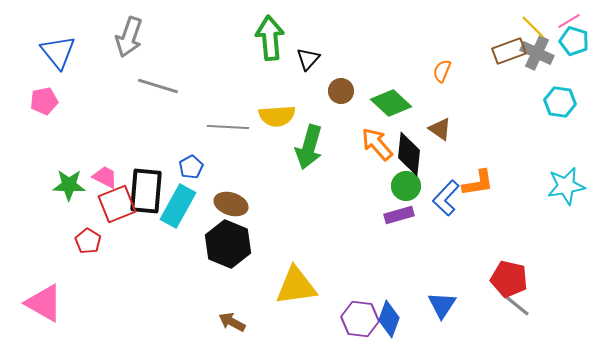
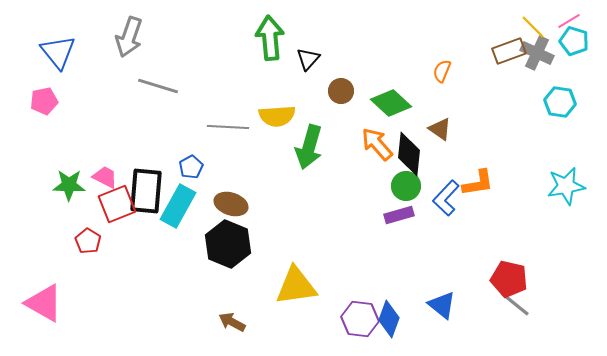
blue triangle at (442, 305): rotated 24 degrees counterclockwise
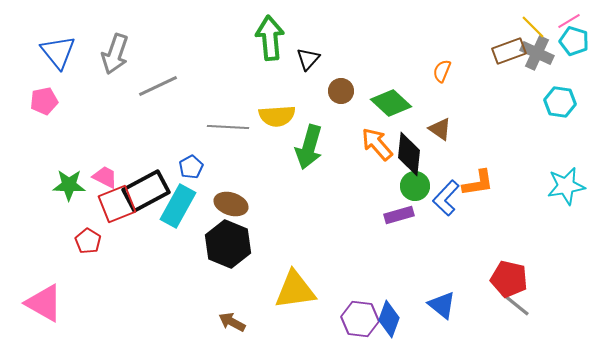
gray arrow at (129, 37): moved 14 px left, 17 px down
gray line at (158, 86): rotated 42 degrees counterclockwise
green circle at (406, 186): moved 9 px right
black rectangle at (146, 191): rotated 57 degrees clockwise
yellow triangle at (296, 286): moved 1 px left, 4 px down
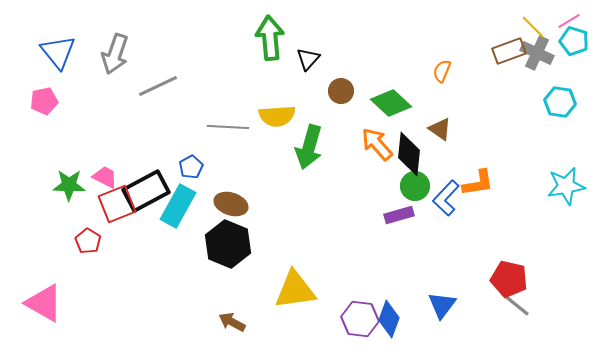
blue triangle at (442, 305): rotated 28 degrees clockwise
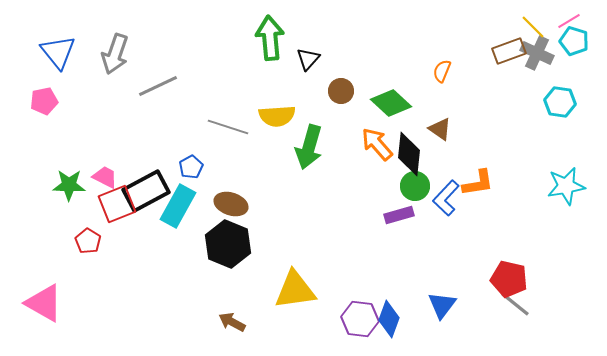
gray line at (228, 127): rotated 15 degrees clockwise
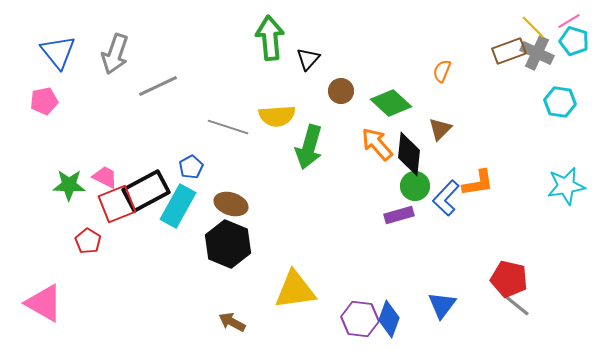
brown triangle at (440, 129): rotated 40 degrees clockwise
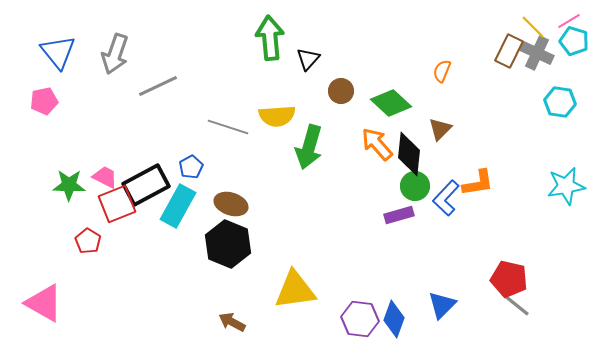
brown rectangle at (509, 51): rotated 44 degrees counterclockwise
black rectangle at (146, 191): moved 6 px up
blue triangle at (442, 305): rotated 8 degrees clockwise
blue diamond at (389, 319): moved 5 px right
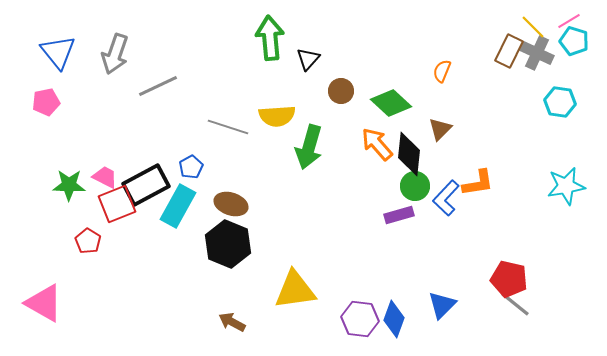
pink pentagon at (44, 101): moved 2 px right, 1 px down
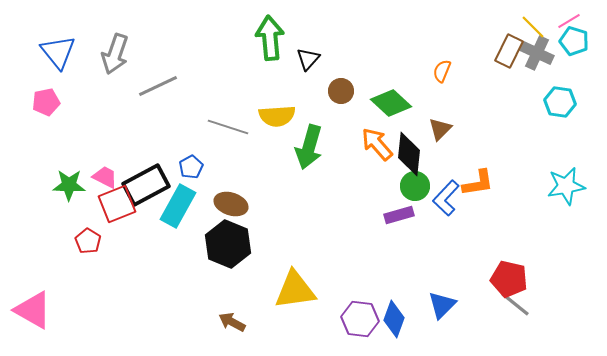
pink triangle at (44, 303): moved 11 px left, 7 px down
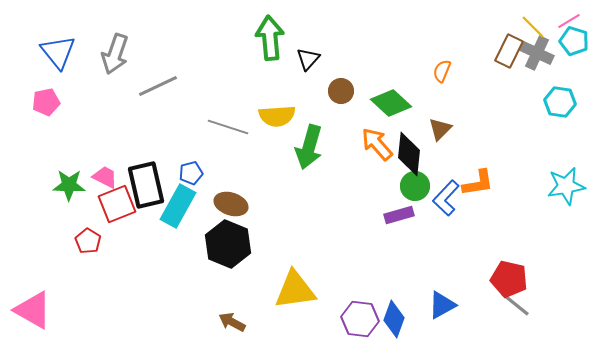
blue pentagon at (191, 167): moved 6 px down; rotated 15 degrees clockwise
black rectangle at (146, 185): rotated 75 degrees counterclockwise
blue triangle at (442, 305): rotated 16 degrees clockwise
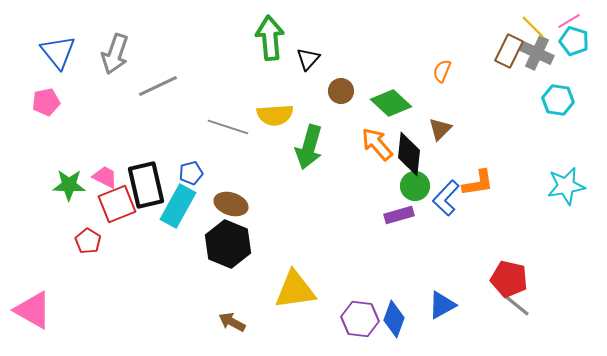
cyan hexagon at (560, 102): moved 2 px left, 2 px up
yellow semicircle at (277, 116): moved 2 px left, 1 px up
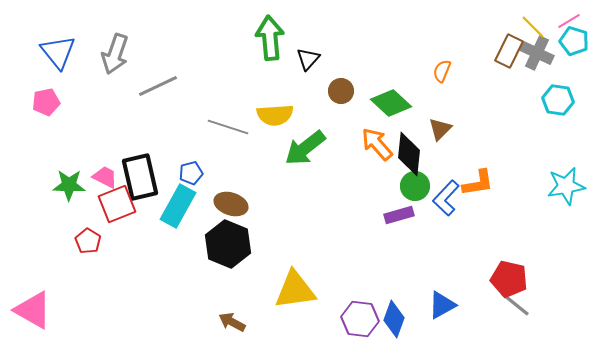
green arrow at (309, 147): moved 4 px left, 1 px down; rotated 36 degrees clockwise
black rectangle at (146, 185): moved 6 px left, 8 px up
